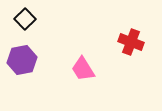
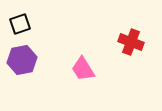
black square: moved 5 px left, 5 px down; rotated 25 degrees clockwise
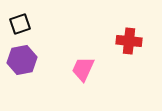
red cross: moved 2 px left, 1 px up; rotated 15 degrees counterclockwise
pink trapezoid: rotated 56 degrees clockwise
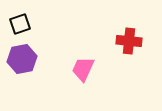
purple hexagon: moved 1 px up
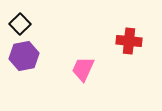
black square: rotated 25 degrees counterclockwise
purple hexagon: moved 2 px right, 3 px up
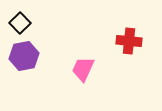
black square: moved 1 px up
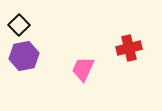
black square: moved 1 px left, 2 px down
red cross: moved 7 px down; rotated 20 degrees counterclockwise
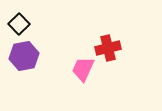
black square: moved 1 px up
red cross: moved 21 px left
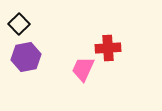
red cross: rotated 10 degrees clockwise
purple hexagon: moved 2 px right, 1 px down
